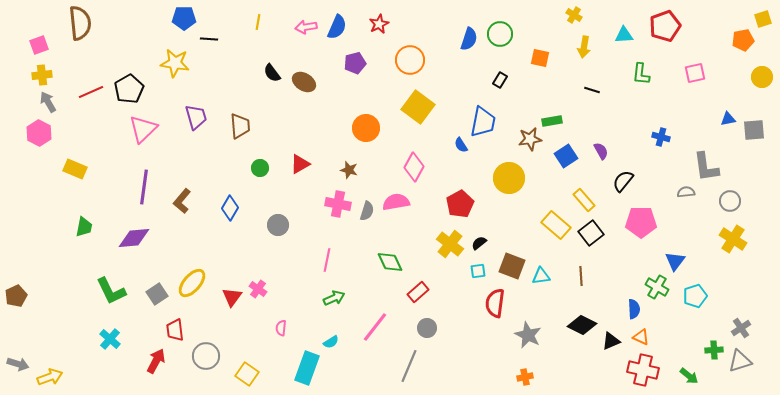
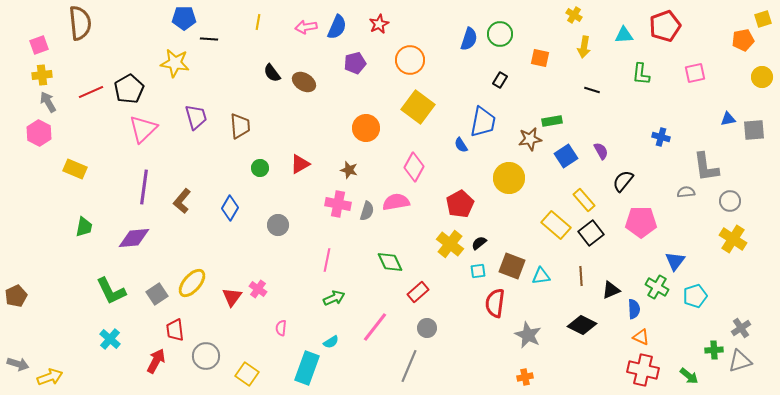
black triangle at (611, 341): moved 51 px up
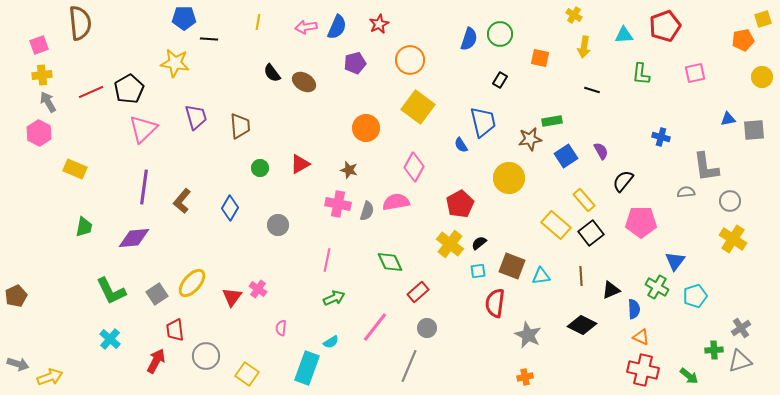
blue trapezoid at (483, 122): rotated 24 degrees counterclockwise
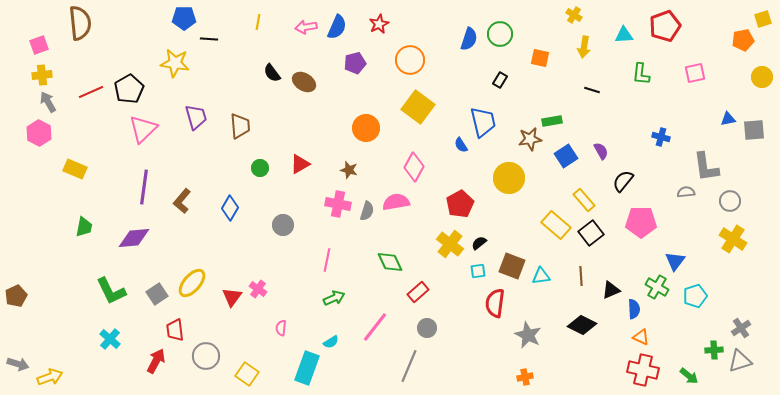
gray circle at (278, 225): moved 5 px right
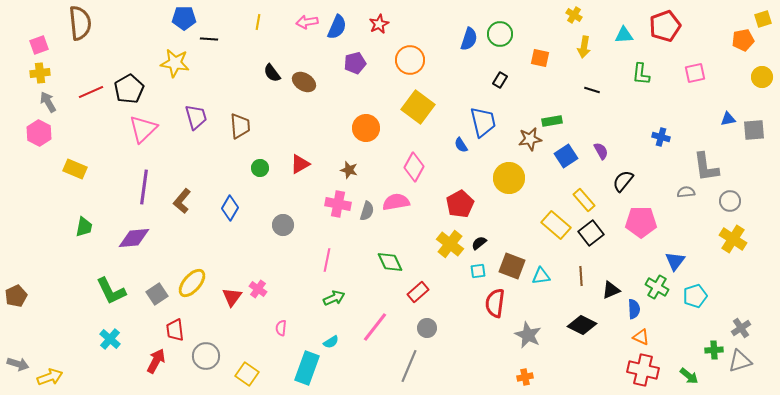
pink arrow at (306, 27): moved 1 px right, 5 px up
yellow cross at (42, 75): moved 2 px left, 2 px up
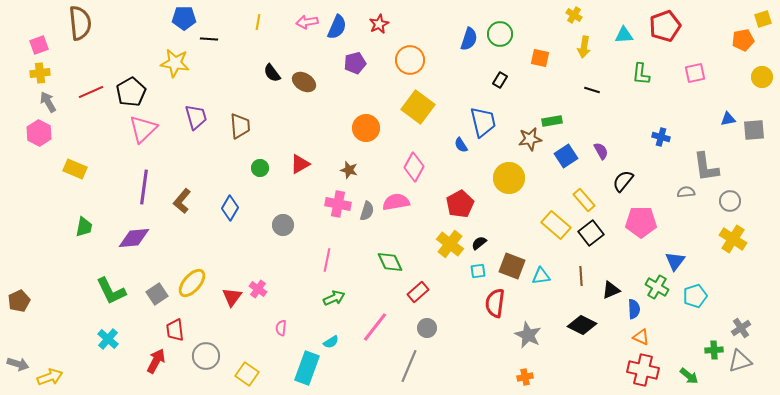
black pentagon at (129, 89): moved 2 px right, 3 px down
brown pentagon at (16, 296): moved 3 px right, 5 px down
cyan cross at (110, 339): moved 2 px left
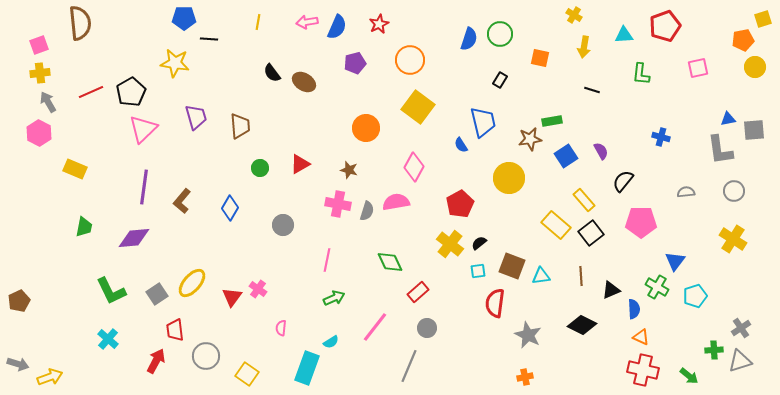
pink square at (695, 73): moved 3 px right, 5 px up
yellow circle at (762, 77): moved 7 px left, 10 px up
gray L-shape at (706, 167): moved 14 px right, 17 px up
gray circle at (730, 201): moved 4 px right, 10 px up
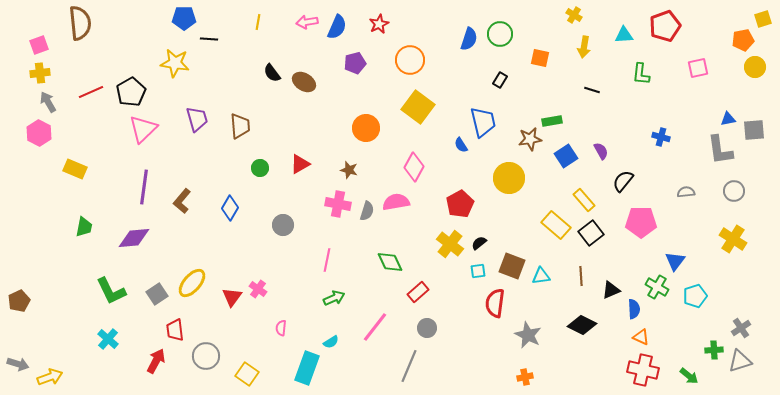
purple trapezoid at (196, 117): moved 1 px right, 2 px down
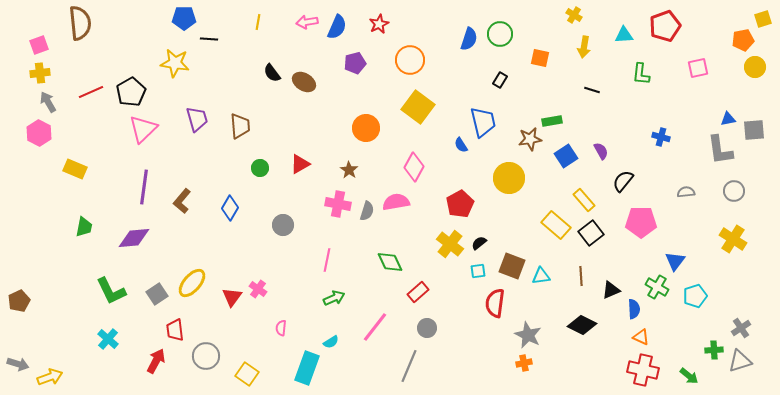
brown star at (349, 170): rotated 18 degrees clockwise
orange cross at (525, 377): moved 1 px left, 14 px up
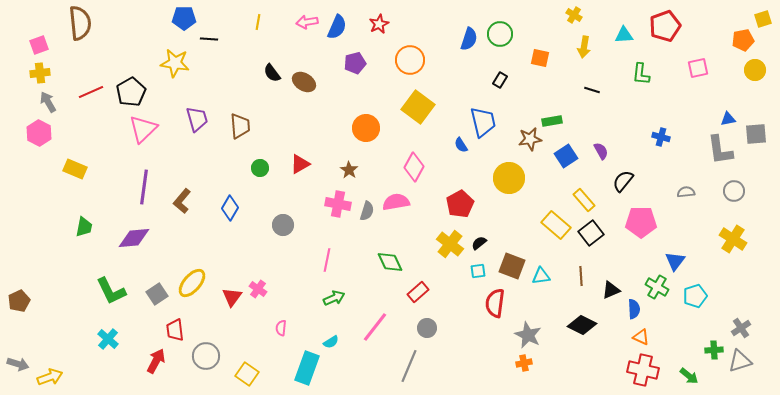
yellow circle at (755, 67): moved 3 px down
gray square at (754, 130): moved 2 px right, 4 px down
